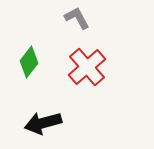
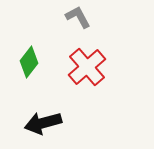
gray L-shape: moved 1 px right, 1 px up
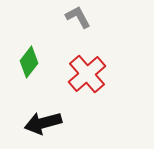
red cross: moved 7 px down
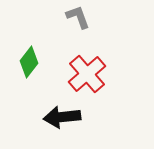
gray L-shape: rotated 8 degrees clockwise
black arrow: moved 19 px right, 6 px up; rotated 9 degrees clockwise
